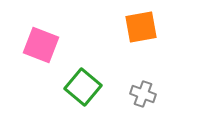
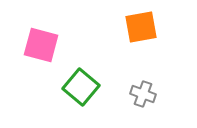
pink square: rotated 6 degrees counterclockwise
green square: moved 2 px left
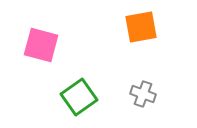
green square: moved 2 px left, 10 px down; rotated 15 degrees clockwise
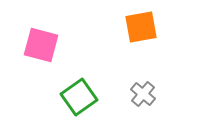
gray cross: rotated 20 degrees clockwise
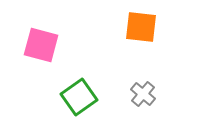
orange square: rotated 16 degrees clockwise
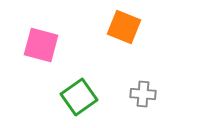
orange square: moved 17 px left; rotated 16 degrees clockwise
gray cross: rotated 35 degrees counterclockwise
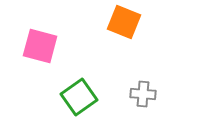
orange square: moved 5 px up
pink square: moved 1 px left, 1 px down
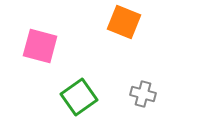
gray cross: rotated 10 degrees clockwise
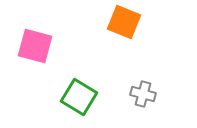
pink square: moved 5 px left
green square: rotated 24 degrees counterclockwise
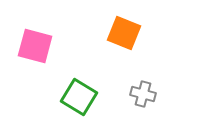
orange square: moved 11 px down
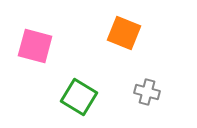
gray cross: moved 4 px right, 2 px up
